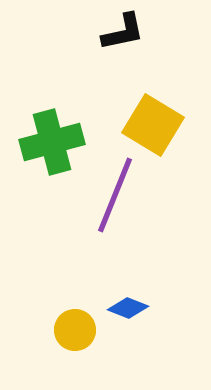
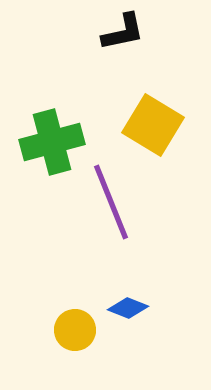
purple line: moved 4 px left, 7 px down; rotated 44 degrees counterclockwise
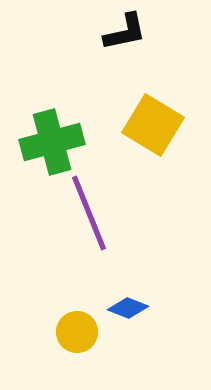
black L-shape: moved 2 px right
purple line: moved 22 px left, 11 px down
yellow circle: moved 2 px right, 2 px down
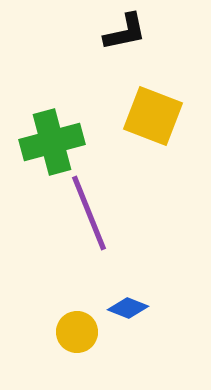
yellow square: moved 9 px up; rotated 10 degrees counterclockwise
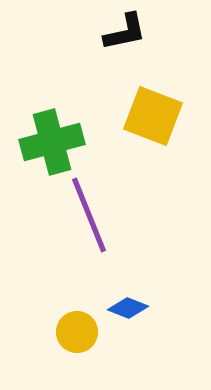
purple line: moved 2 px down
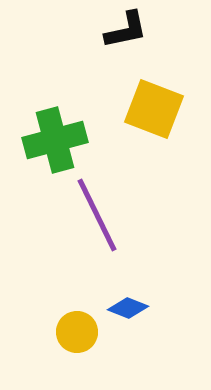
black L-shape: moved 1 px right, 2 px up
yellow square: moved 1 px right, 7 px up
green cross: moved 3 px right, 2 px up
purple line: moved 8 px right; rotated 4 degrees counterclockwise
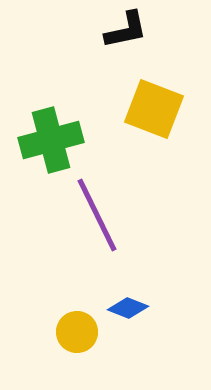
green cross: moved 4 px left
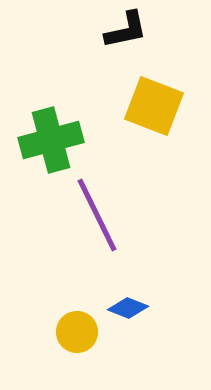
yellow square: moved 3 px up
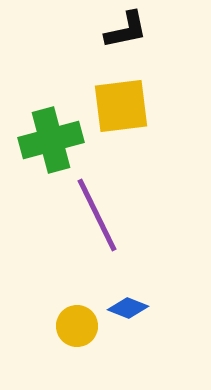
yellow square: moved 33 px left; rotated 28 degrees counterclockwise
yellow circle: moved 6 px up
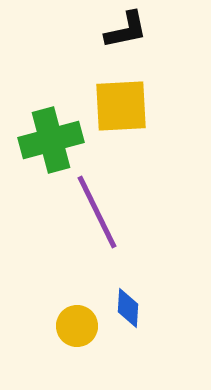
yellow square: rotated 4 degrees clockwise
purple line: moved 3 px up
blue diamond: rotated 72 degrees clockwise
